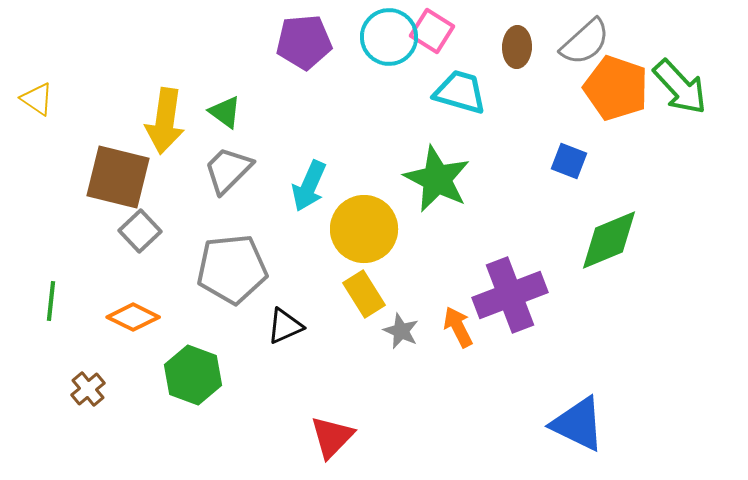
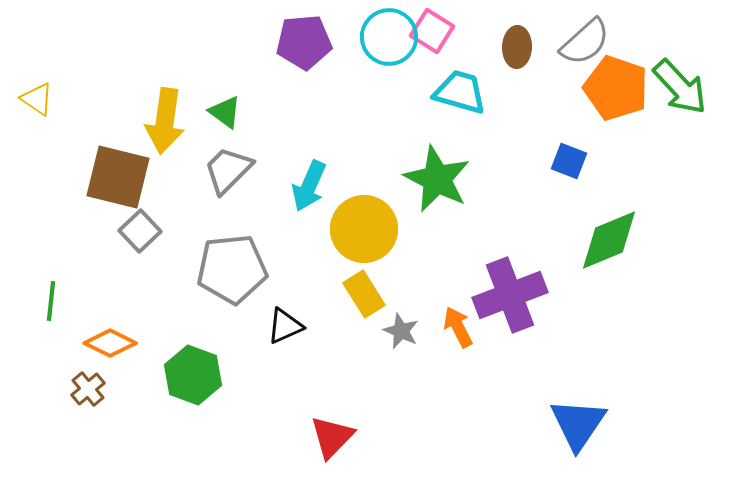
orange diamond: moved 23 px left, 26 px down
blue triangle: rotated 38 degrees clockwise
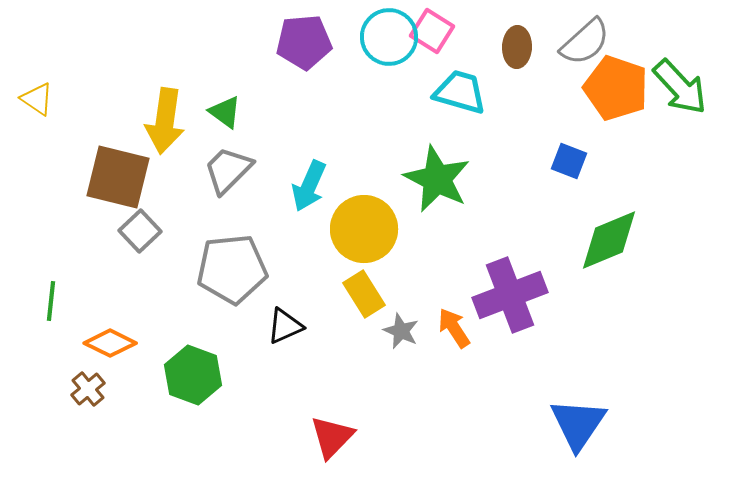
orange arrow: moved 4 px left, 1 px down; rotated 6 degrees counterclockwise
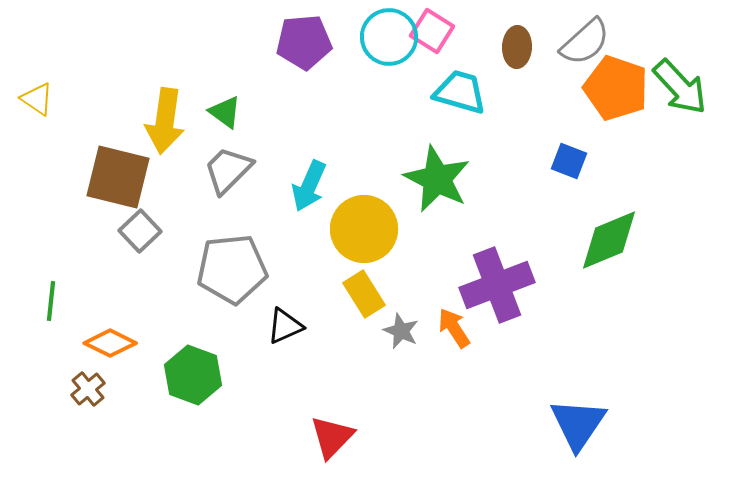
purple cross: moved 13 px left, 10 px up
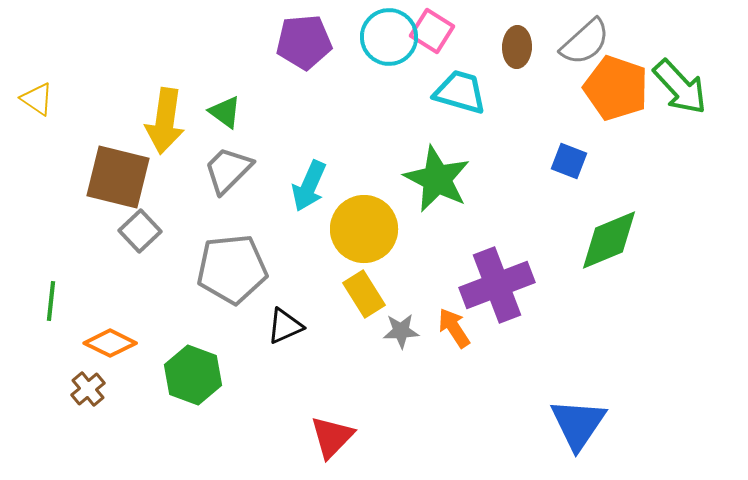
gray star: rotated 27 degrees counterclockwise
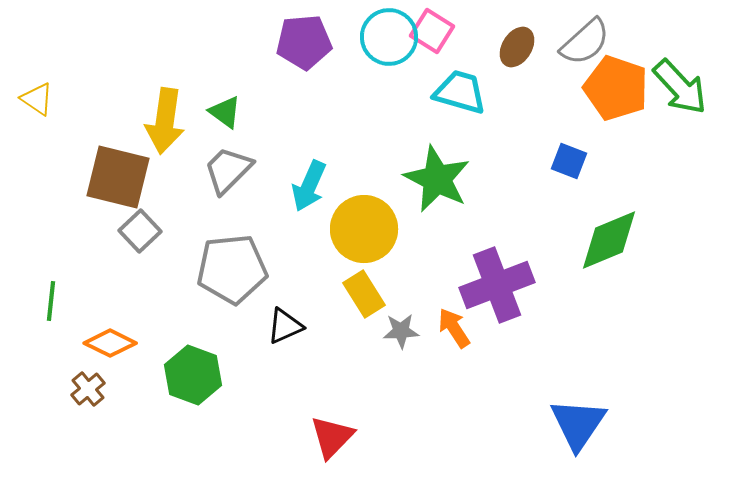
brown ellipse: rotated 30 degrees clockwise
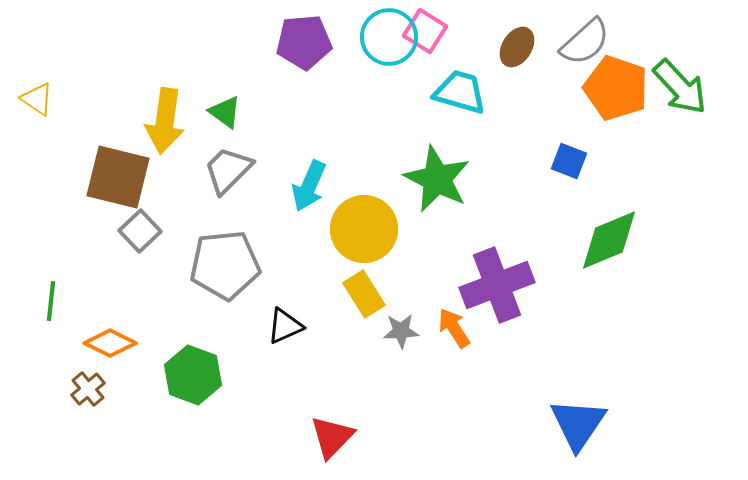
pink square: moved 7 px left
gray pentagon: moved 7 px left, 4 px up
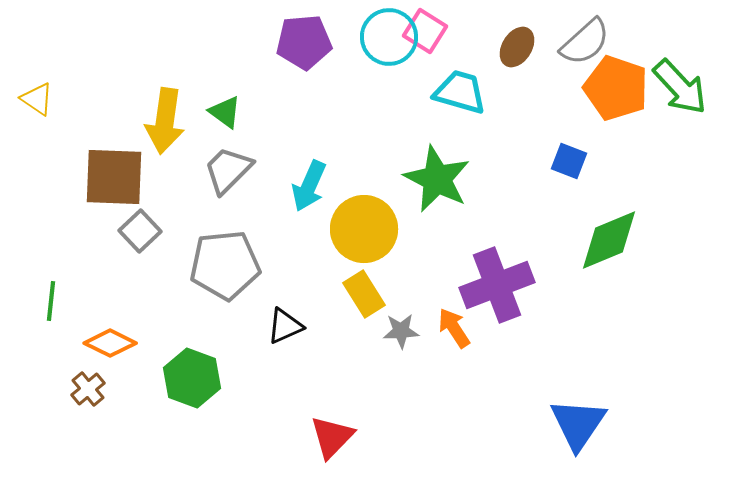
brown square: moved 4 px left; rotated 12 degrees counterclockwise
green hexagon: moved 1 px left, 3 px down
